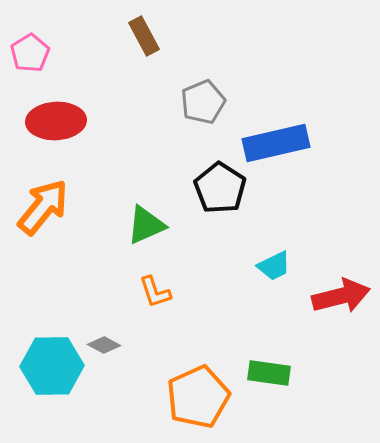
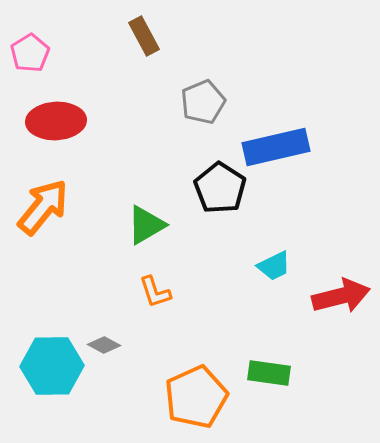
blue rectangle: moved 4 px down
green triangle: rotated 6 degrees counterclockwise
orange pentagon: moved 2 px left
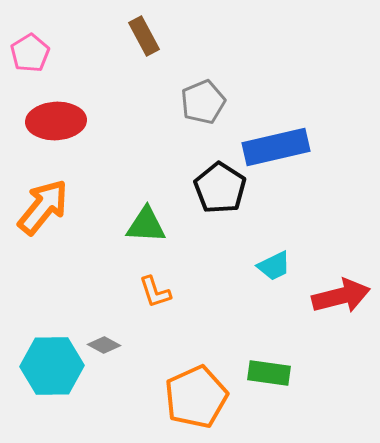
green triangle: rotated 33 degrees clockwise
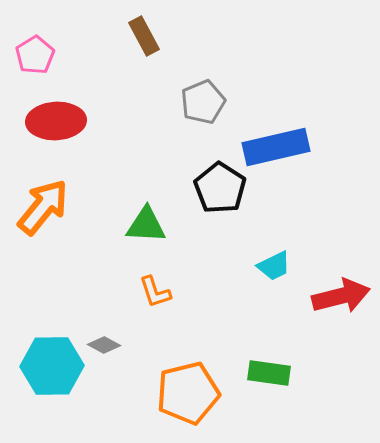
pink pentagon: moved 5 px right, 2 px down
orange pentagon: moved 8 px left, 4 px up; rotated 10 degrees clockwise
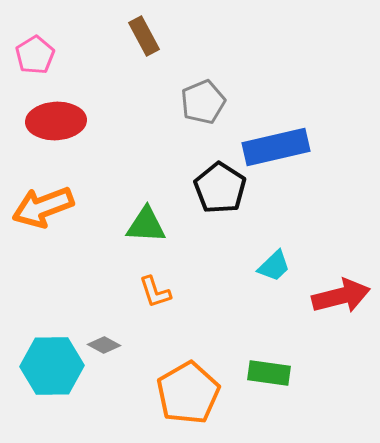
orange arrow: rotated 150 degrees counterclockwise
cyan trapezoid: rotated 18 degrees counterclockwise
orange pentagon: rotated 16 degrees counterclockwise
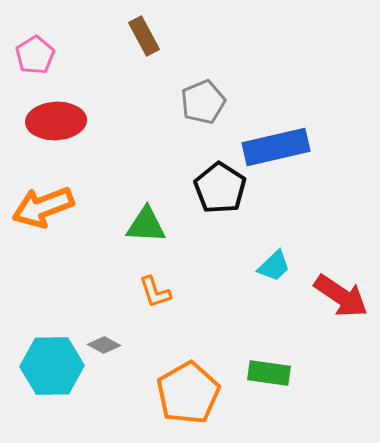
red arrow: rotated 48 degrees clockwise
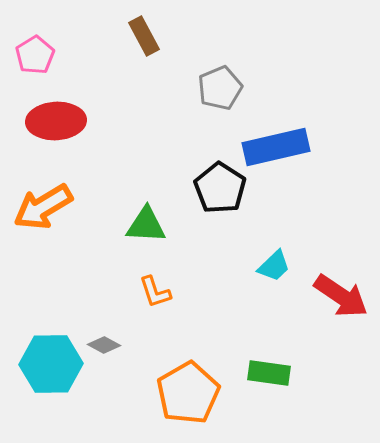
gray pentagon: moved 17 px right, 14 px up
orange arrow: rotated 10 degrees counterclockwise
cyan hexagon: moved 1 px left, 2 px up
